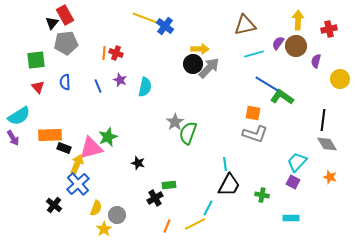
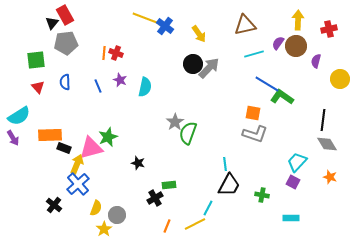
yellow arrow at (200, 49): moved 1 px left, 15 px up; rotated 54 degrees clockwise
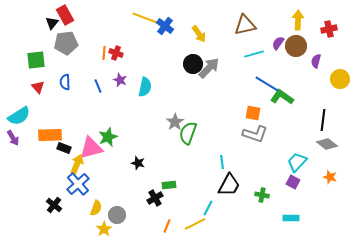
gray diamond at (327, 144): rotated 20 degrees counterclockwise
cyan line at (225, 164): moved 3 px left, 2 px up
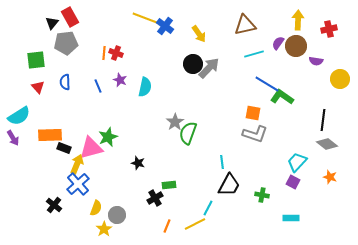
red rectangle at (65, 15): moved 5 px right, 2 px down
purple semicircle at (316, 61): rotated 96 degrees counterclockwise
